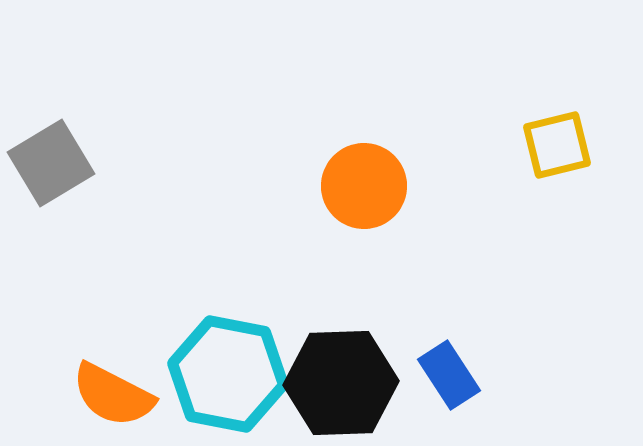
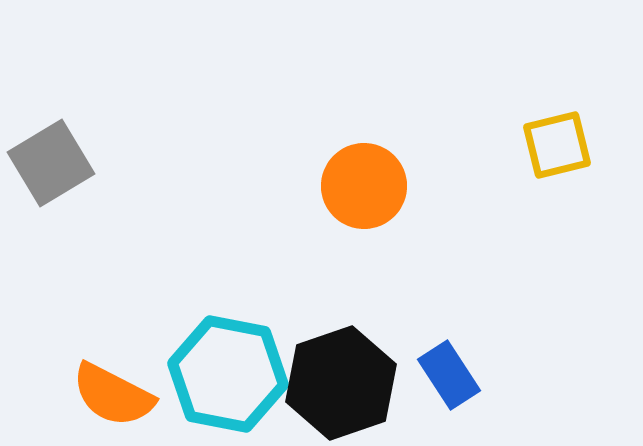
black hexagon: rotated 17 degrees counterclockwise
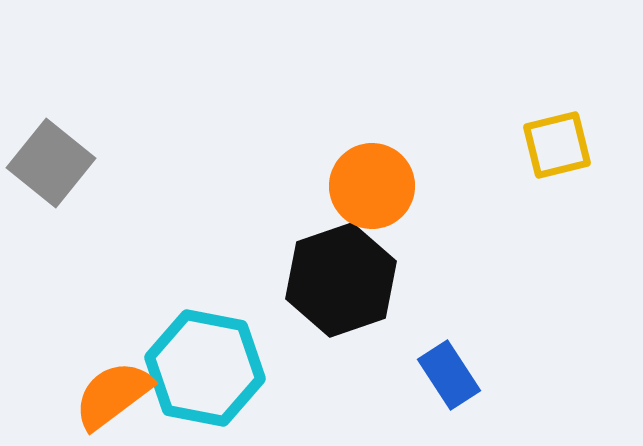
gray square: rotated 20 degrees counterclockwise
orange circle: moved 8 px right
cyan hexagon: moved 23 px left, 6 px up
black hexagon: moved 103 px up
orange semicircle: rotated 116 degrees clockwise
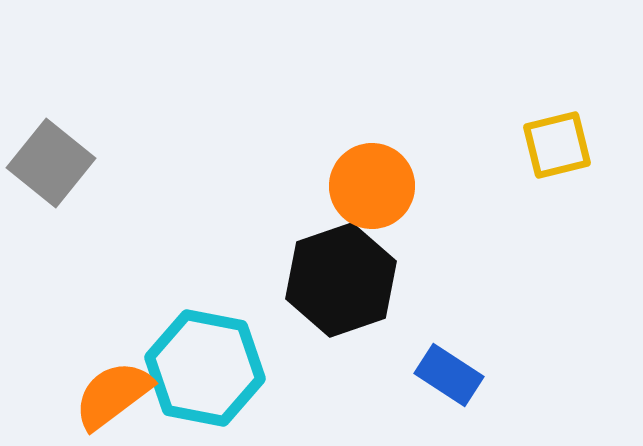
blue rectangle: rotated 24 degrees counterclockwise
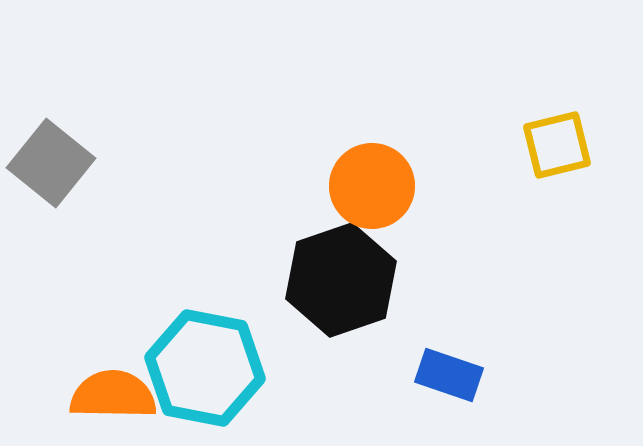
blue rectangle: rotated 14 degrees counterclockwise
orange semicircle: rotated 38 degrees clockwise
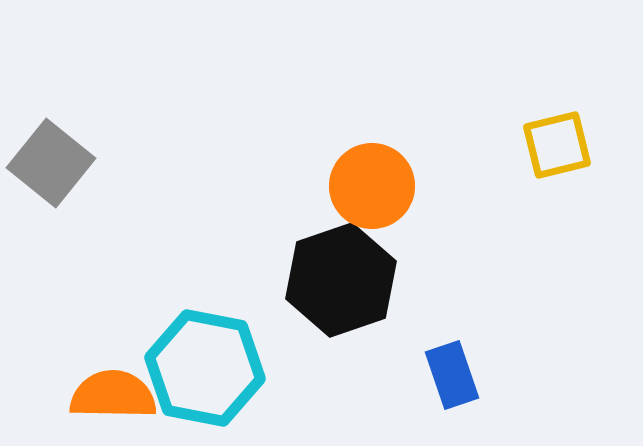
blue rectangle: moved 3 px right; rotated 52 degrees clockwise
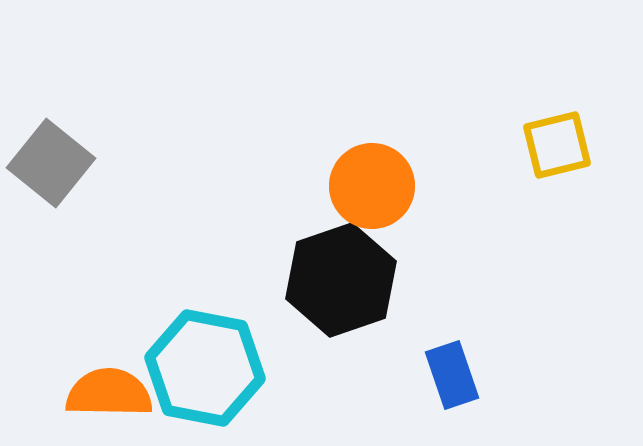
orange semicircle: moved 4 px left, 2 px up
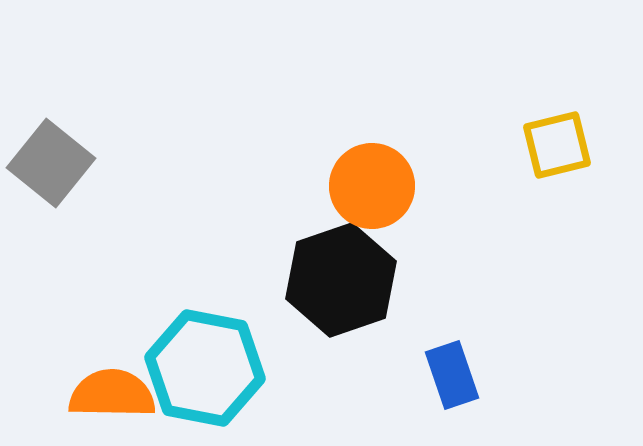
orange semicircle: moved 3 px right, 1 px down
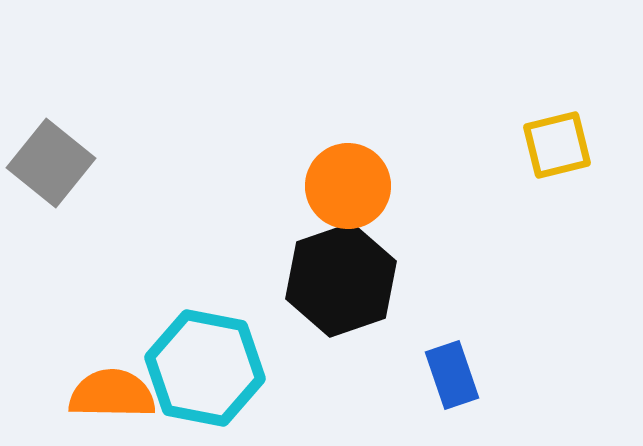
orange circle: moved 24 px left
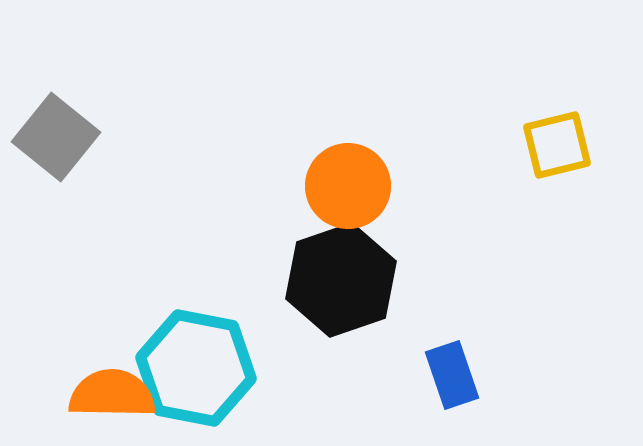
gray square: moved 5 px right, 26 px up
cyan hexagon: moved 9 px left
